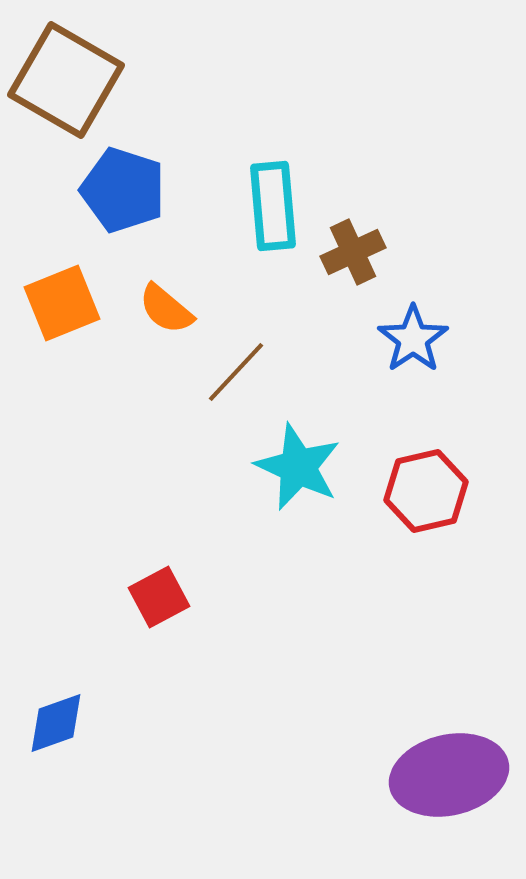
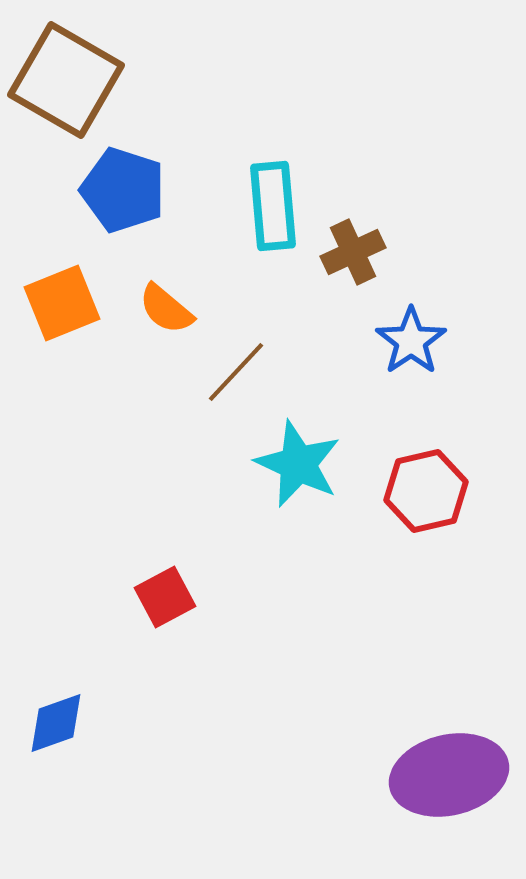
blue star: moved 2 px left, 2 px down
cyan star: moved 3 px up
red square: moved 6 px right
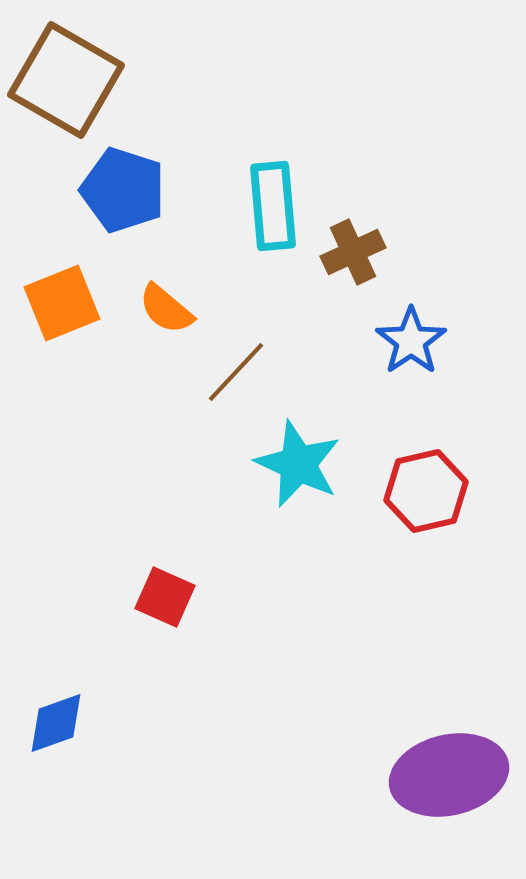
red square: rotated 38 degrees counterclockwise
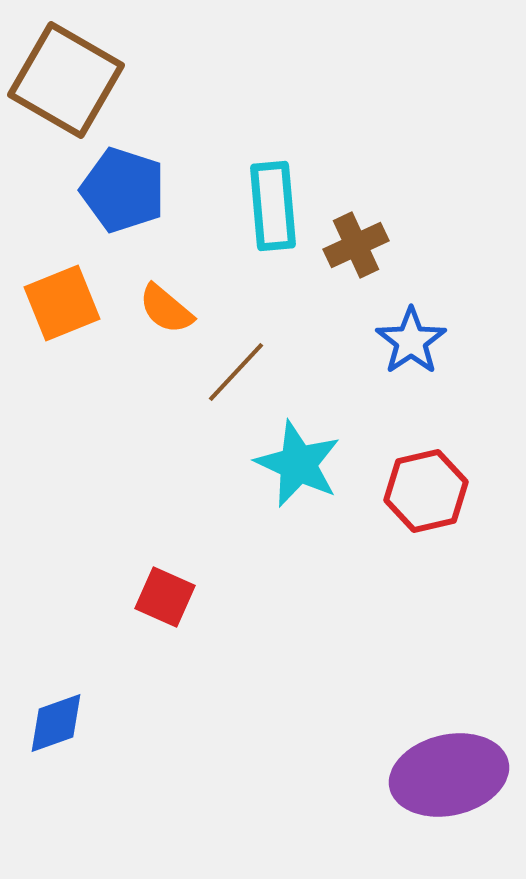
brown cross: moved 3 px right, 7 px up
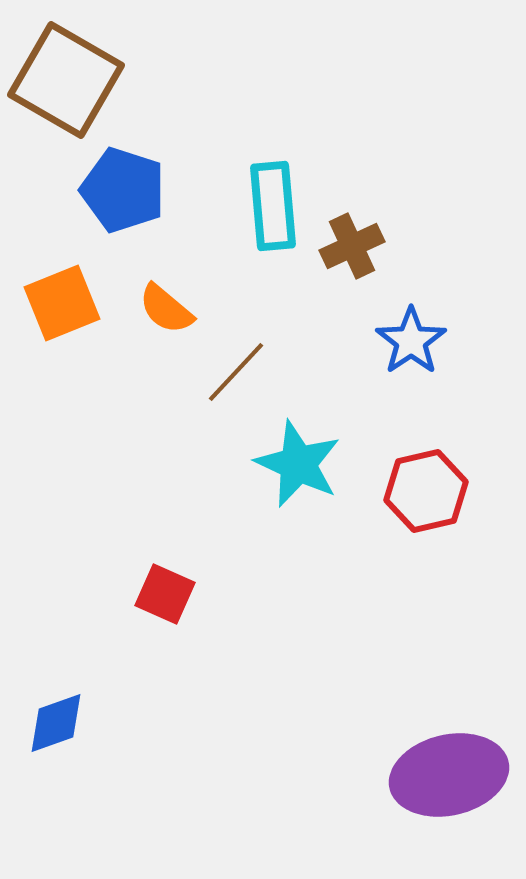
brown cross: moved 4 px left, 1 px down
red square: moved 3 px up
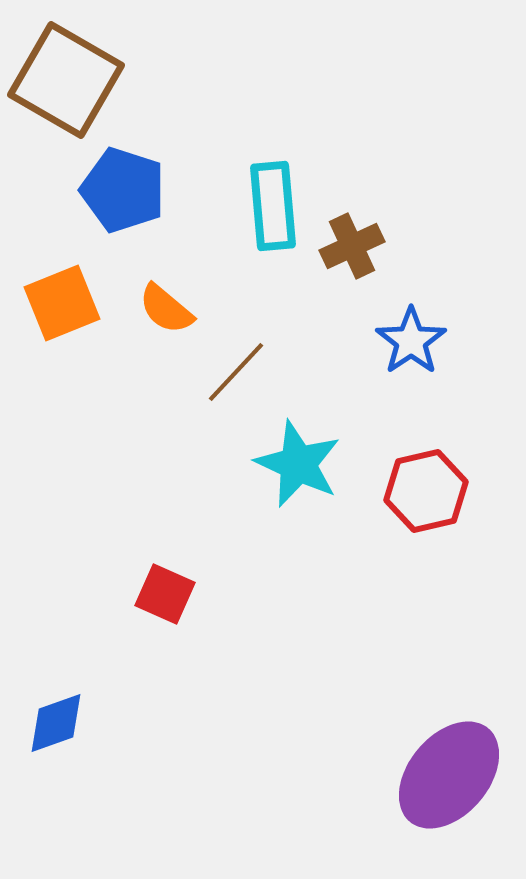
purple ellipse: rotated 37 degrees counterclockwise
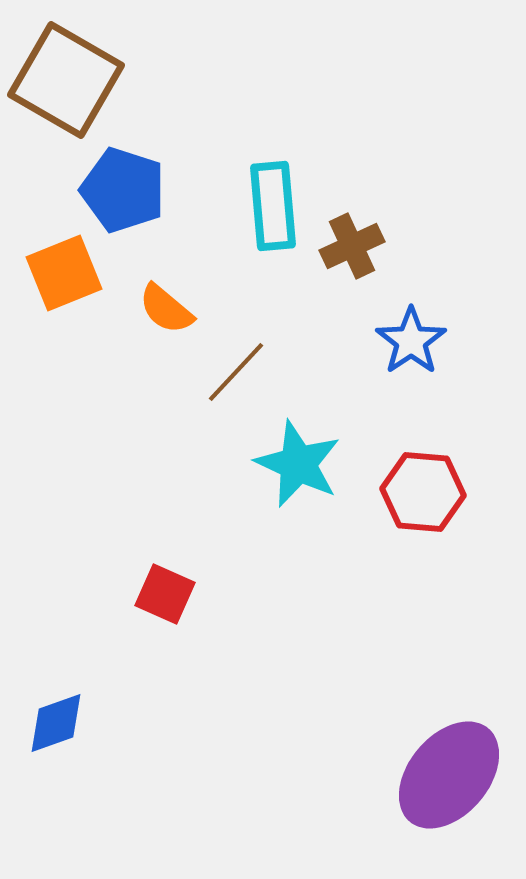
orange square: moved 2 px right, 30 px up
red hexagon: moved 3 px left, 1 px down; rotated 18 degrees clockwise
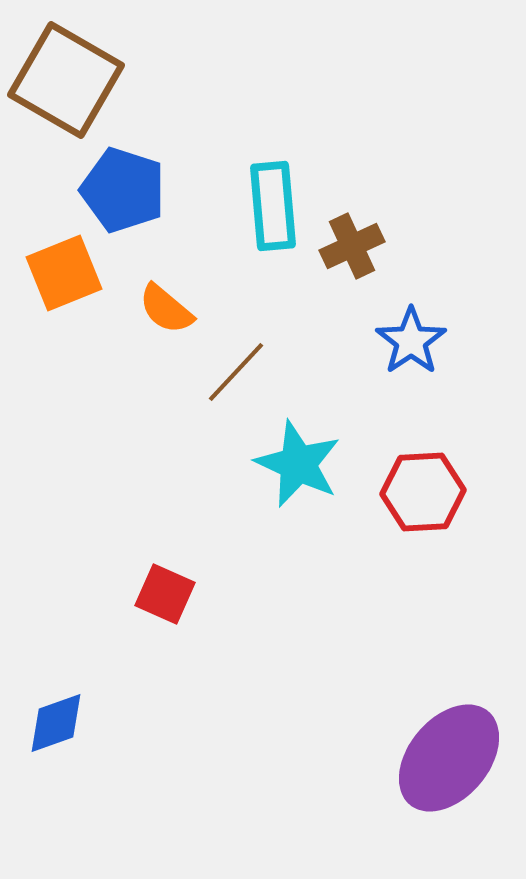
red hexagon: rotated 8 degrees counterclockwise
purple ellipse: moved 17 px up
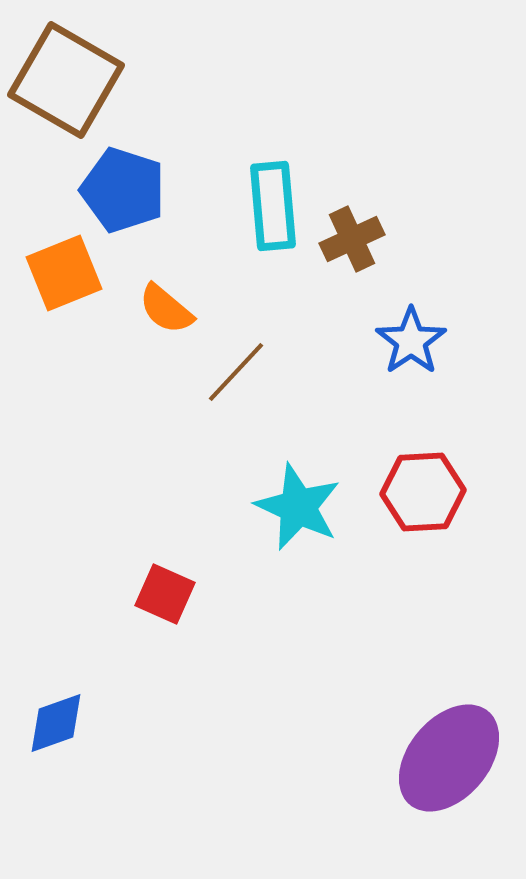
brown cross: moved 7 px up
cyan star: moved 43 px down
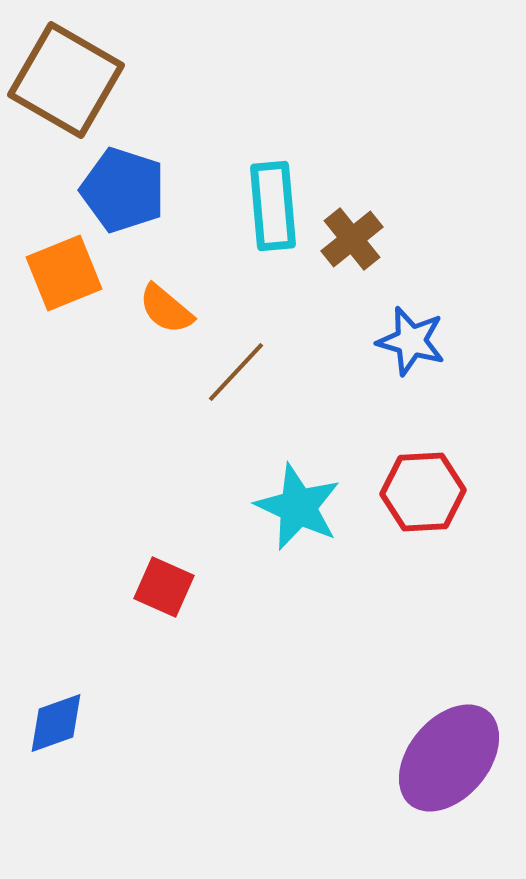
brown cross: rotated 14 degrees counterclockwise
blue star: rotated 22 degrees counterclockwise
red square: moved 1 px left, 7 px up
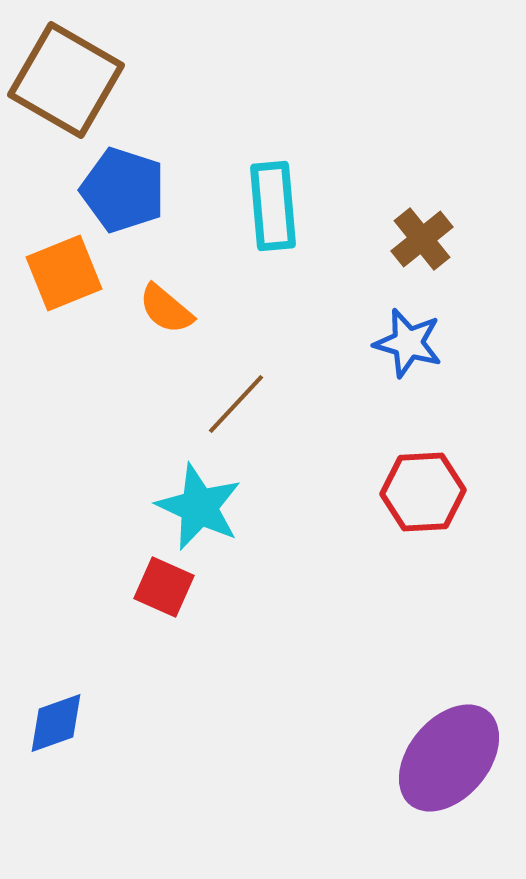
brown cross: moved 70 px right
blue star: moved 3 px left, 2 px down
brown line: moved 32 px down
cyan star: moved 99 px left
